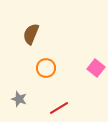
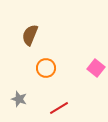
brown semicircle: moved 1 px left, 1 px down
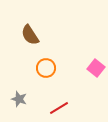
brown semicircle: rotated 55 degrees counterclockwise
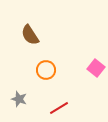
orange circle: moved 2 px down
